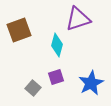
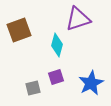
gray square: rotated 35 degrees clockwise
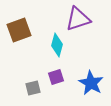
blue star: rotated 15 degrees counterclockwise
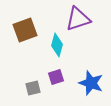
brown square: moved 6 px right
blue star: rotated 10 degrees counterclockwise
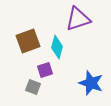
brown square: moved 3 px right, 11 px down
cyan diamond: moved 2 px down
purple square: moved 11 px left, 7 px up
gray square: moved 1 px up; rotated 35 degrees clockwise
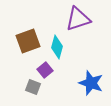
purple square: rotated 21 degrees counterclockwise
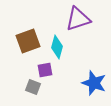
purple square: rotated 28 degrees clockwise
blue star: moved 3 px right
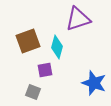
gray square: moved 5 px down
